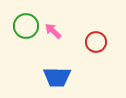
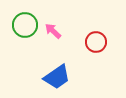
green circle: moved 1 px left, 1 px up
blue trapezoid: rotated 36 degrees counterclockwise
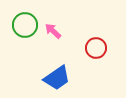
red circle: moved 6 px down
blue trapezoid: moved 1 px down
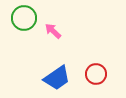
green circle: moved 1 px left, 7 px up
red circle: moved 26 px down
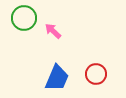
blue trapezoid: rotated 32 degrees counterclockwise
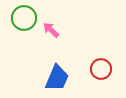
pink arrow: moved 2 px left, 1 px up
red circle: moved 5 px right, 5 px up
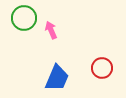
pink arrow: rotated 24 degrees clockwise
red circle: moved 1 px right, 1 px up
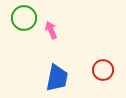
red circle: moved 1 px right, 2 px down
blue trapezoid: rotated 12 degrees counterclockwise
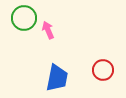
pink arrow: moved 3 px left
